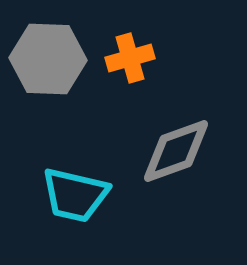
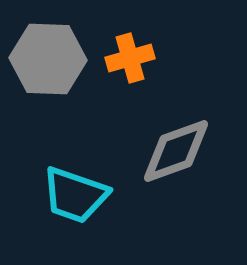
cyan trapezoid: rotated 6 degrees clockwise
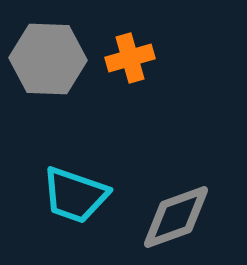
gray diamond: moved 66 px down
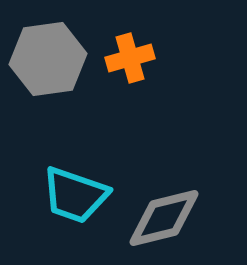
gray hexagon: rotated 10 degrees counterclockwise
gray diamond: moved 12 px left, 1 px down; rotated 6 degrees clockwise
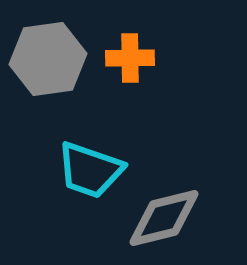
orange cross: rotated 15 degrees clockwise
cyan trapezoid: moved 15 px right, 25 px up
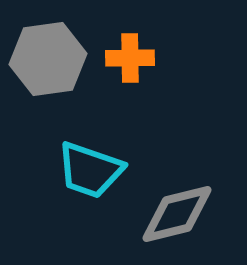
gray diamond: moved 13 px right, 4 px up
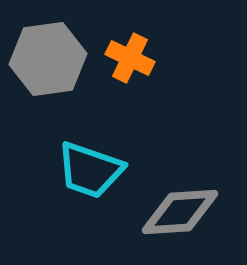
orange cross: rotated 27 degrees clockwise
gray diamond: moved 3 px right, 2 px up; rotated 10 degrees clockwise
